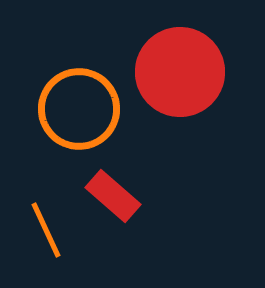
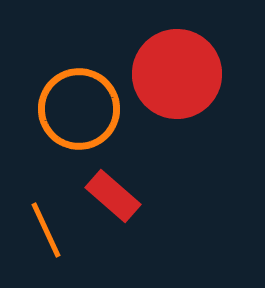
red circle: moved 3 px left, 2 px down
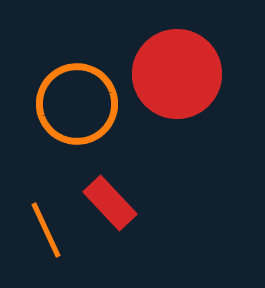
orange circle: moved 2 px left, 5 px up
red rectangle: moved 3 px left, 7 px down; rotated 6 degrees clockwise
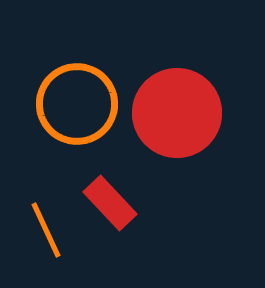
red circle: moved 39 px down
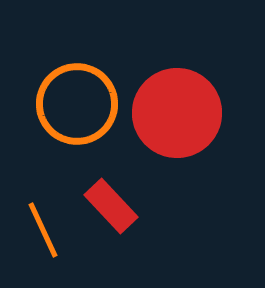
red rectangle: moved 1 px right, 3 px down
orange line: moved 3 px left
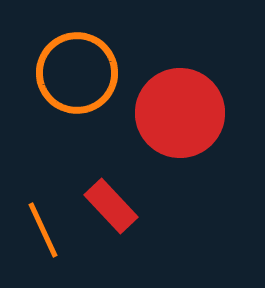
orange circle: moved 31 px up
red circle: moved 3 px right
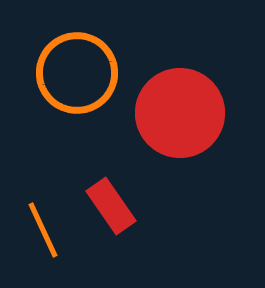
red rectangle: rotated 8 degrees clockwise
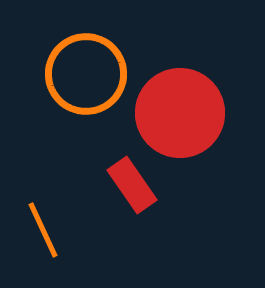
orange circle: moved 9 px right, 1 px down
red rectangle: moved 21 px right, 21 px up
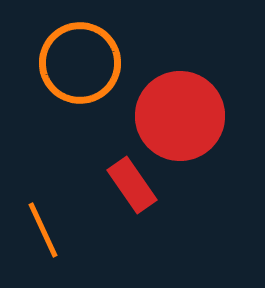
orange circle: moved 6 px left, 11 px up
red circle: moved 3 px down
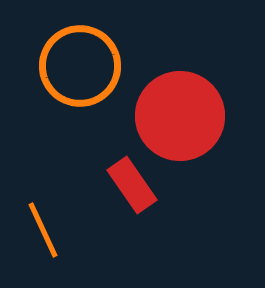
orange circle: moved 3 px down
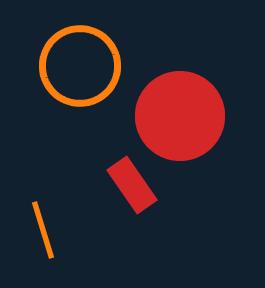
orange line: rotated 8 degrees clockwise
